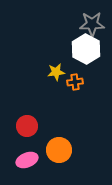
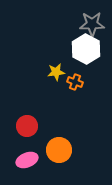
orange cross: rotated 28 degrees clockwise
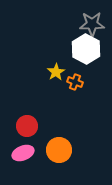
yellow star: rotated 24 degrees counterclockwise
pink ellipse: moved 4 px left, 7 px up
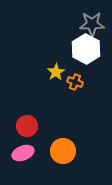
orange circle: moved 4 px right, 1 px down
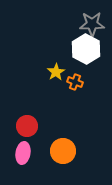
pink ellipse: rotated 60 degrees counterclockwise
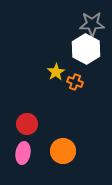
red circle: moved 2 px up
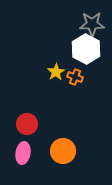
orange cross: moved 5 px up
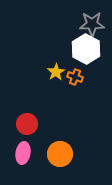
orange circle: moved 3 px left, 3 px down
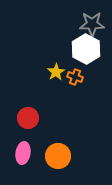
red circle: moved 1 px right, 6 px up
orange circle: moved 2 px left, 2 px down
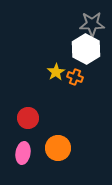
orange circle: moved 8 px up
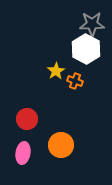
yellow star: moved 1 px up
orange cross: moved 4 px down
red circle: moved 1 px left, 1 px down
orange circle: moved 3 px right, 3 px up
